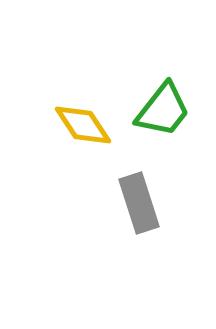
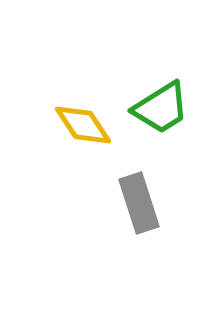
green trapezoid: moved 2 px left, 2 px up; rotated 20 degrees clockwise
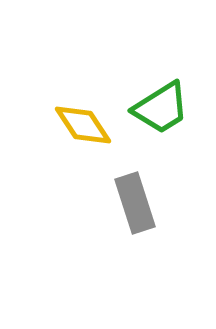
gray rectangle: moved 4 px left
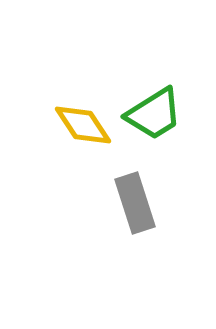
green trapezoid: moved 7 px left, 6 px down
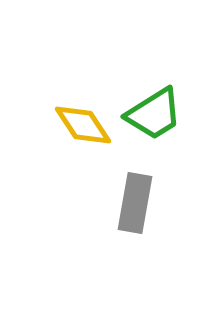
gray rectangle: rotated 28 degrees clockwise
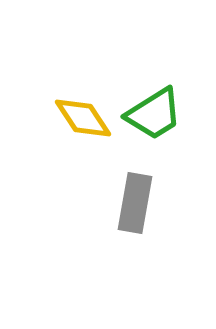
yellow diamond: moved 7 px up
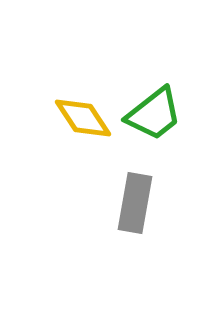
green trapezoid: rotated 6 degrees counterclockwise
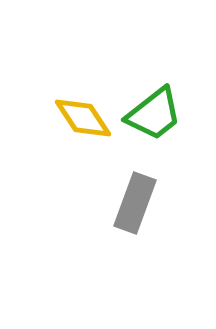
gray rectangle: rotated 10 degrees clockwise
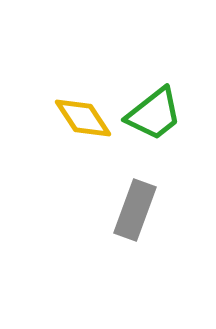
gray rectangle: moved 7 px down
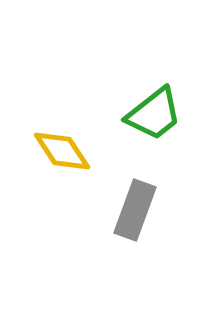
yellow diamond: moved 21 px left, 33 px down
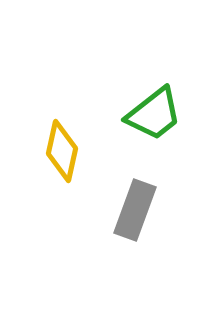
yellow diamond: rotated 46 degrees clockwise
